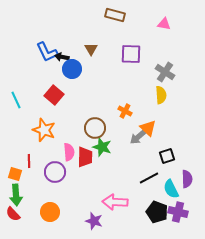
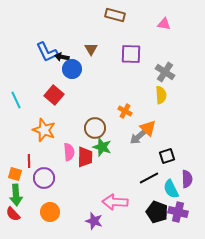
purple circle: moved 11 px left, 6 px down
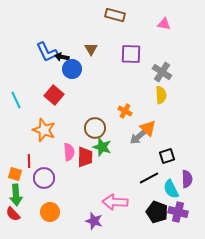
gray cross: moved 3 px left
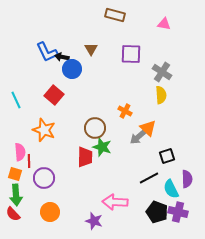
pink semicircle: moved 49 px left
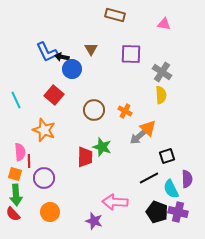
brown circle: moved 1 px left, 18 px up
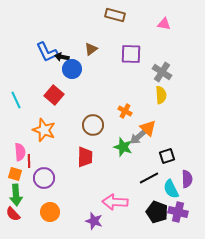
brown triangle: rotated 24 degrees clockwise
brown circle: moved 1 px left, 15 px down
green star: moved 21 px right
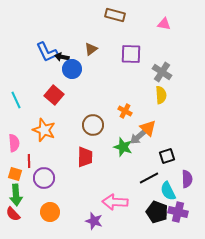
pink semicircle: moved 6 px left, 9 px up
cyan semicircle: moved 3 px left, 2 px down
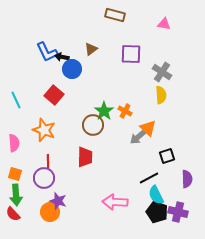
green star: moved 19 px left, 36 px up; rotated 18 degrees clockwise
red line: moved 19 px right
cyan semicircle: moved 12 px left, 4 px down
purple star: moved 36 px left, 20 px up
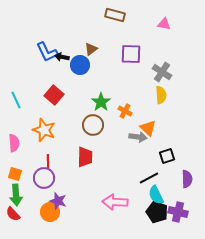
blue circle: moved 8 px right, 4 px up
green star: moved 3 px left, 9 px up
gray arrow: rotated 132 degrees counterclockwise
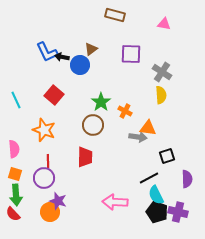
orange triangle: rotated 36 degrees counterclockwise
pink semicircle: moved 6 px down
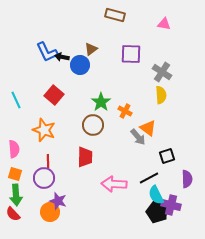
orange triangle: rotated 30 degrees clockwise
gray arrow: rotated 42 degrees clockwise
pink arrow: moved 1 px left, 18 px up
purple cross: moved 7 px left, 7 px up
